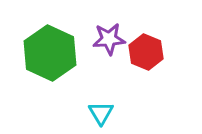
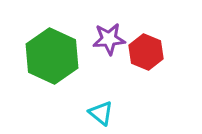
green hexagon: moved 2 px right, 3 px down
cyan triangle: rotated 20 degrees counterclockwise
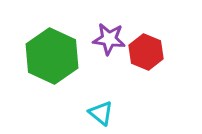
purple star: rotated 12 degrees clockwise
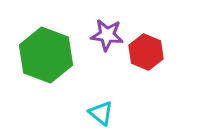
purple star: moved 2 px left, 4 px up
green hexagon: moved 6 px left, 1 px up; rotated 4 degrees counterclockwise
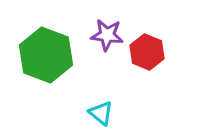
red hexagon: moved 1 px right
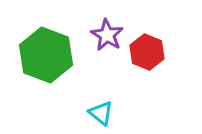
purple star: rotated 24 degrees clockwise
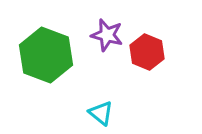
purple star: rotated 16 degrees counterclockwise
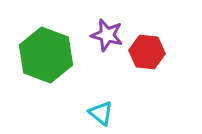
red hexagon: rotated 16 degrees counterclockwise
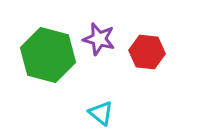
purple star: moved 8 px left, 4 px down
green hexagon: moved 2 px right; rotated 6 degrees counterclockwise
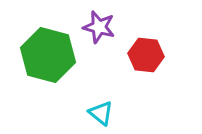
purple star: moved 12 px up
red hexagon: moved 1 px left, 3 px down
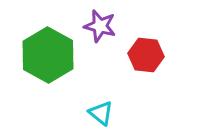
purple star: moved 1 px right, 1 px up
green hexagon: rotated 14 degrees clockwise
